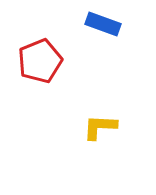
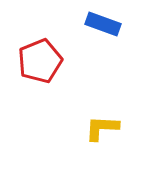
yellow L-shape: moved 2 px right, 1 px down
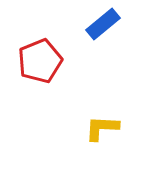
blue rectangle: rotated 60 degrees counterclockwise
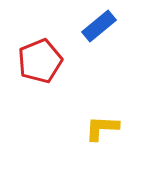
blue rectangle: moved 4 px left, 2 px down
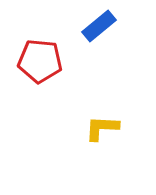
red pentagon: rotated 27 degrees clockwise
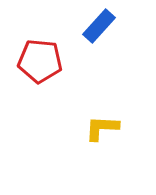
blue rectangle: rotated 8 degrees counterclockwise
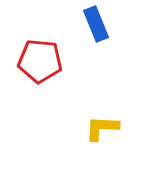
blue rectangle: moved 3 px left, 2 px up; rotated 64 degrees counterclockwise
